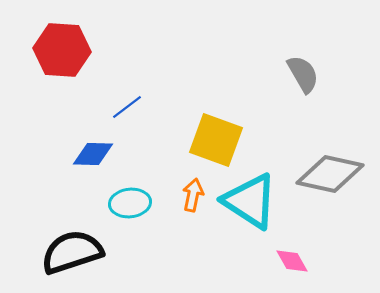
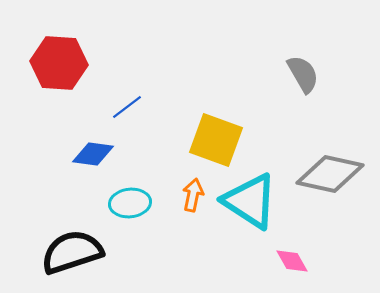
red hexagon: moved 3 px left, 13 px down
blue diamond: rotated 6 degrees clockwise
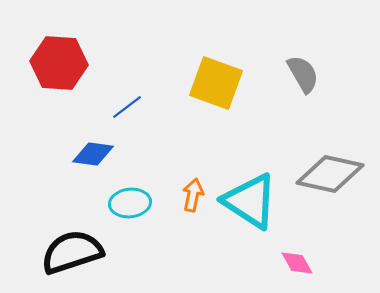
yellow square: moved 57 px up
pink diamond: moved 5 px right, 2 px down
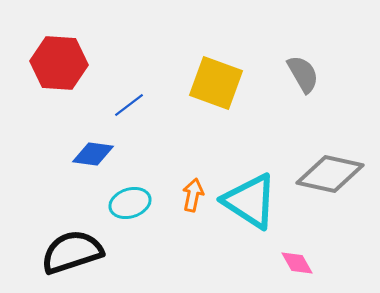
blue line: moved 2 px right, 2 px up
cyan ellipse: rotated 12 degrees counterclockwise
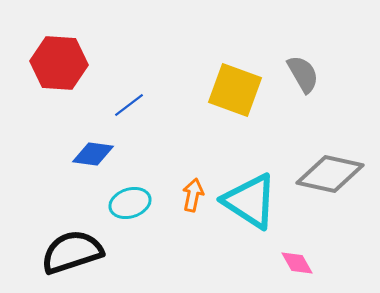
yellow square: moved 19 px right, 7 px down
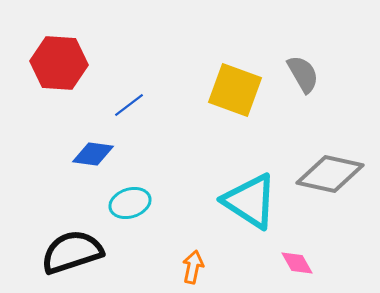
orange arrow: moved 72 px down
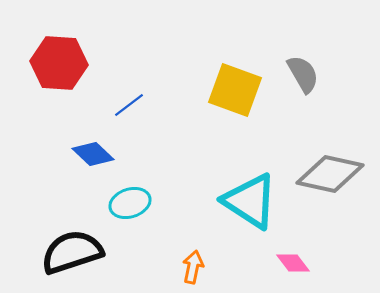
blue diamond: rotated 36 degrees clockwise
pink diamond: moved 4 px left; rotated 8 degrees counterclockwise
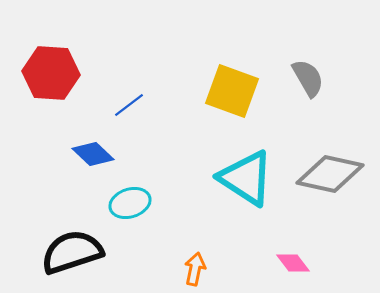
red hexagon: moved 8 px left, 10 px down
gray semicircle: moved 5 px right, 4 px down
yellow square: moved 3 px left, 1 px down
cyan triangle: moved 4 px left, 23 px up
orange arrow: moved 2 px right, 2 px down
